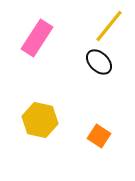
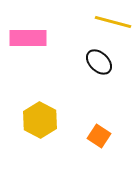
yellow line: moved 4 px right, 4 px up; rotated 66 degrees clockwise
pink rectangle: moved 9 px left; rotated 57 degrees clockwise
yellow hexagon: rotated 16 degrees clockwise
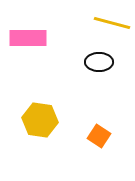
yellow line: moved 1 px left, 1 px down
black ellipse: rotated 44 degrees counterclockwise
yellow hexagon: rotated 20 degrees counterclockwise
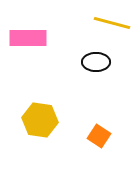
black ellipse: moved 3 px left
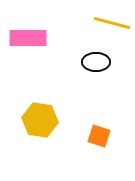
orange square: rotated 15 degrees counterclockwise
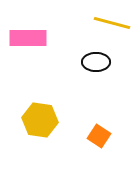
orange square: rotated 15 degrees clockwise
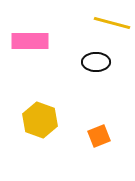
pink rectangle: moved 2 px right, 3 px down
yellow hexagon: rotated 12 degrees clockwise
orange square: rotated 35 degrees clockwise
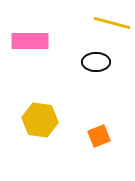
yellow hexagon: rotated 12 degrees counterclockwise
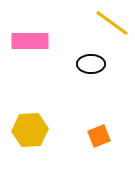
yellow line: rotated 21 degrees clockwise
black ellipse: moved 5 px left, 2 px down
yellow hexagon: moved 10 px left, 10 px down; rotated 12 degrees counterclockwise
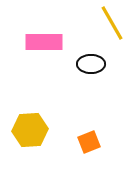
yellow line: rotated 24 degrees clockwise
pink rectangle: moved 14 px right, 1 px down
orange square: moved 10 px left, 6 px down
